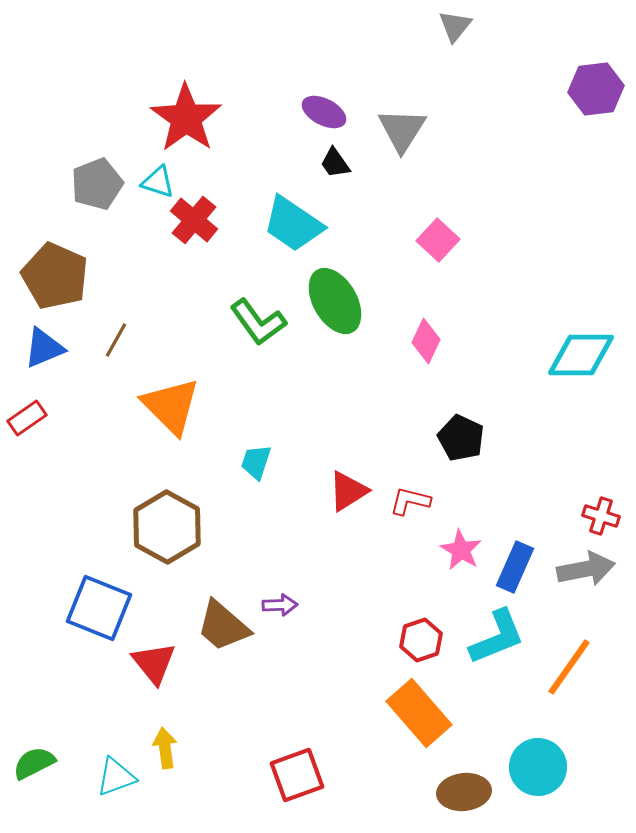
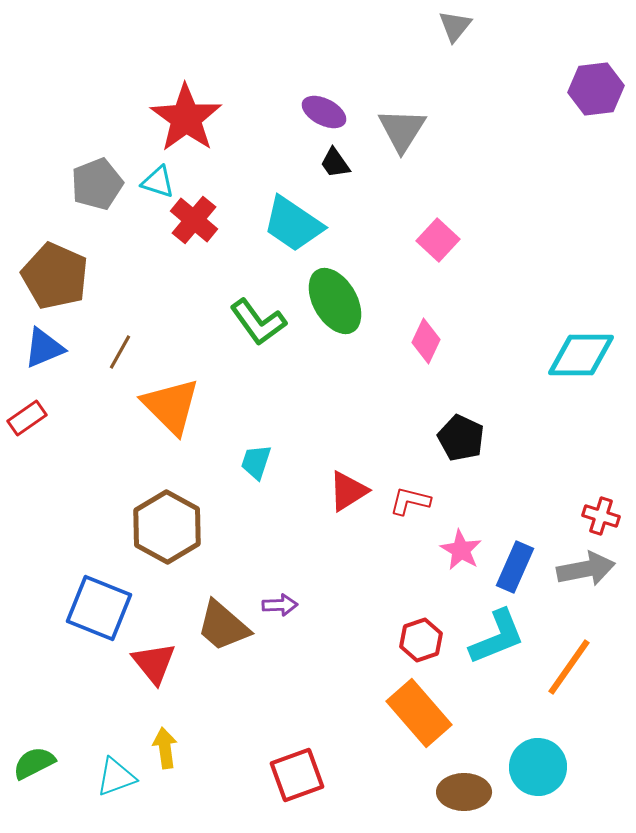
brown line at (116, 340): moved 4 px right, 12 px down
brown ellipse at (464, 792): rotated 6 degrees clockwise
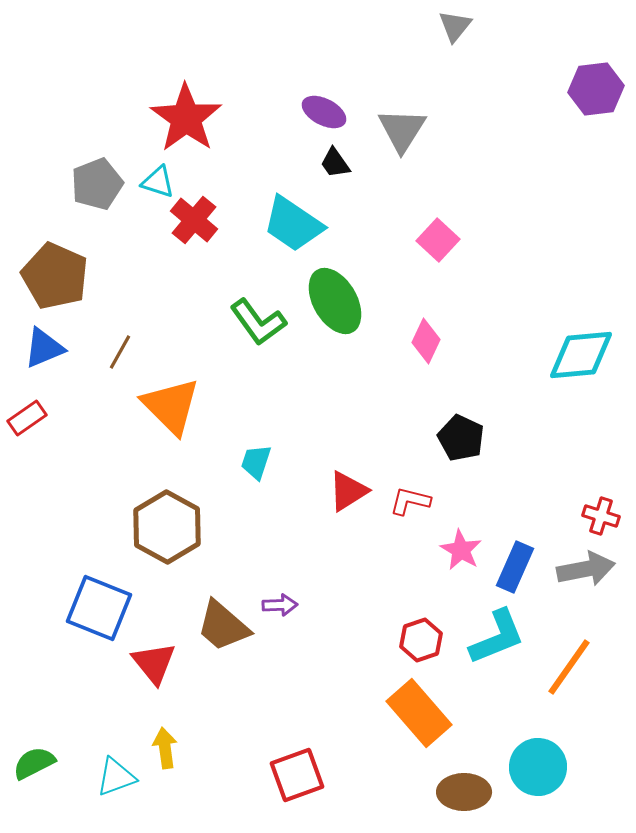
cyan diamond at (581, 355): rotated 6 degrees counterclockwise
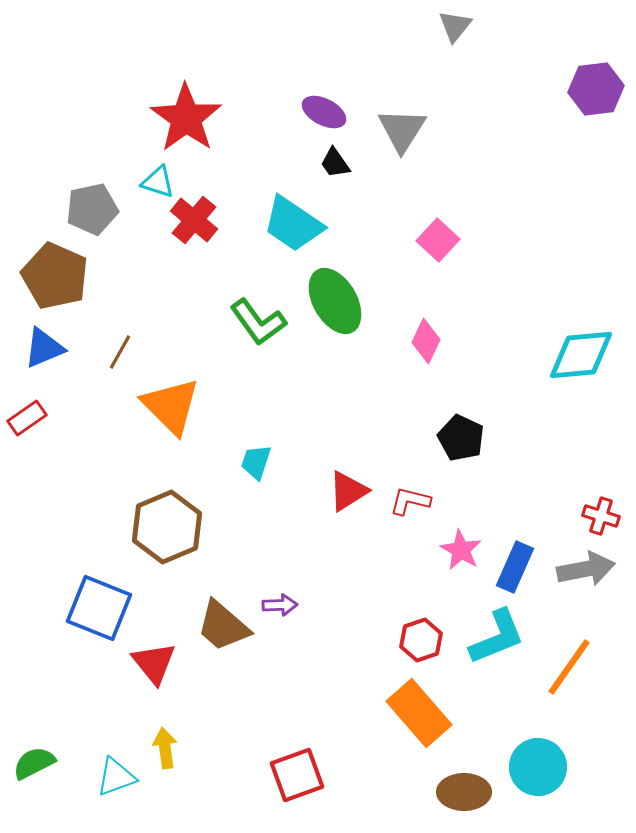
gray pentagon at (97, 184): moved 5 px left, 25 px down; rotated 9 degrees clockwise
brown hexagon at (167, 527): rotated 8 degrees clockwise
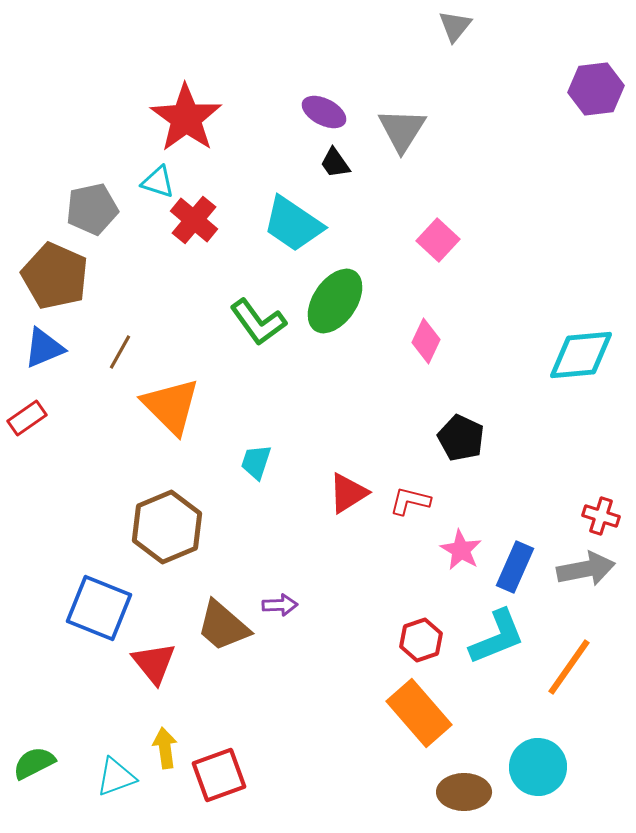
green ellipse at (335, 301): rotated 64 degrees clockwise
red triangle at (348, 491): moved 2 px down
red square at (297, 775): moved 78 px left
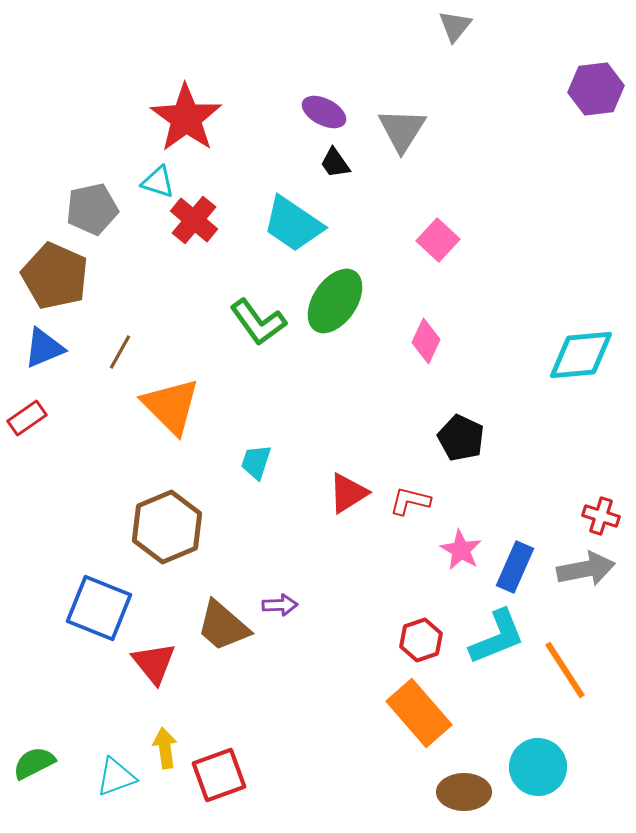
orange line at (569, 667): moved 4 px left, 3 px down; rotated 68 degrees counterclockwise
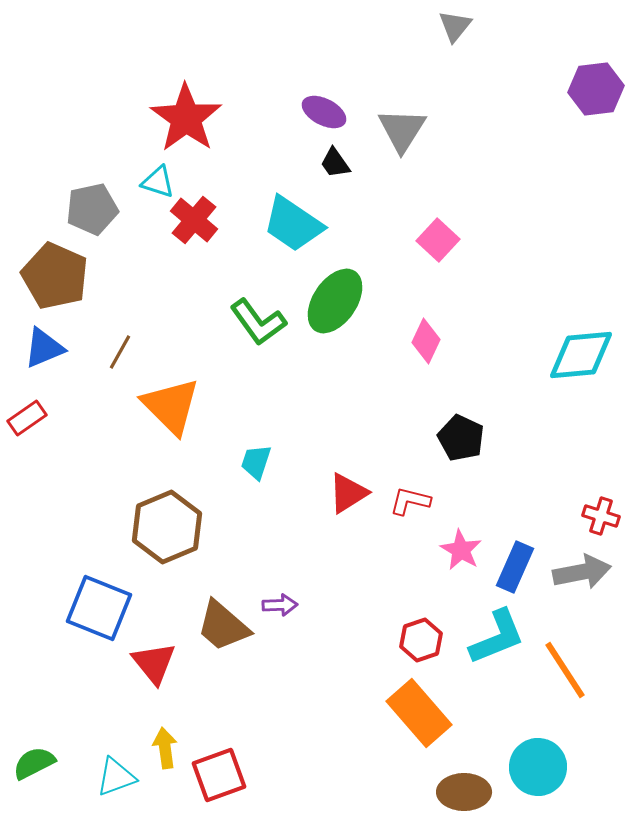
gray arrow at (586, 569): moved 4 px left, 3 px down
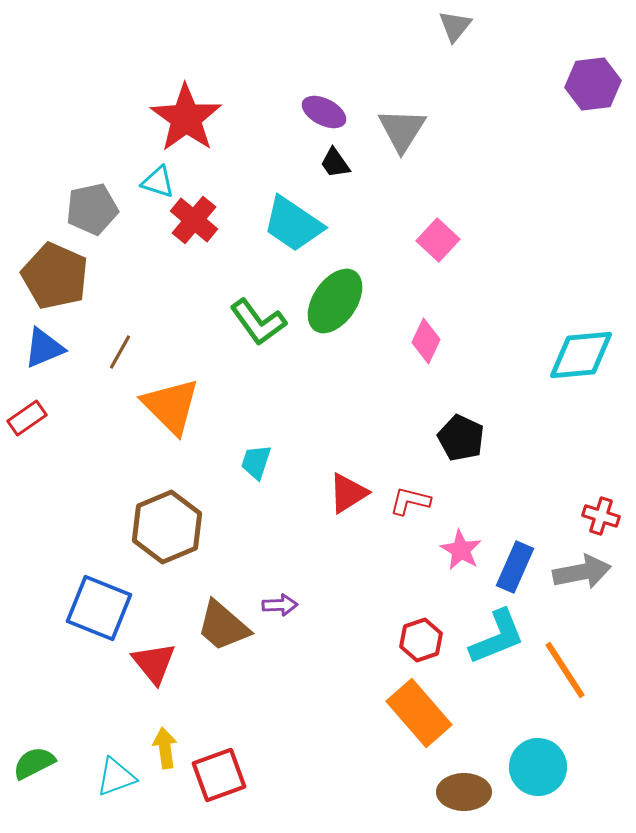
purple hexagon at (596, 89): moved 3 px left, 5 px up
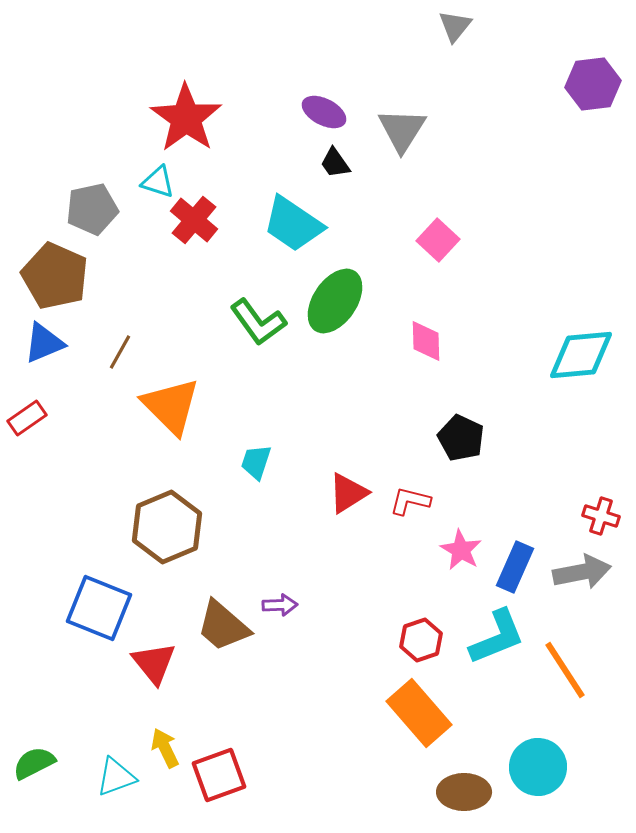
pink diamond at (426, 341): rotated 27 degrees counterclockwise
blue triangle at (44, 348): moved 5 px up
yellow arrow at (165, 748): rotated 18 degrees counterclockwise
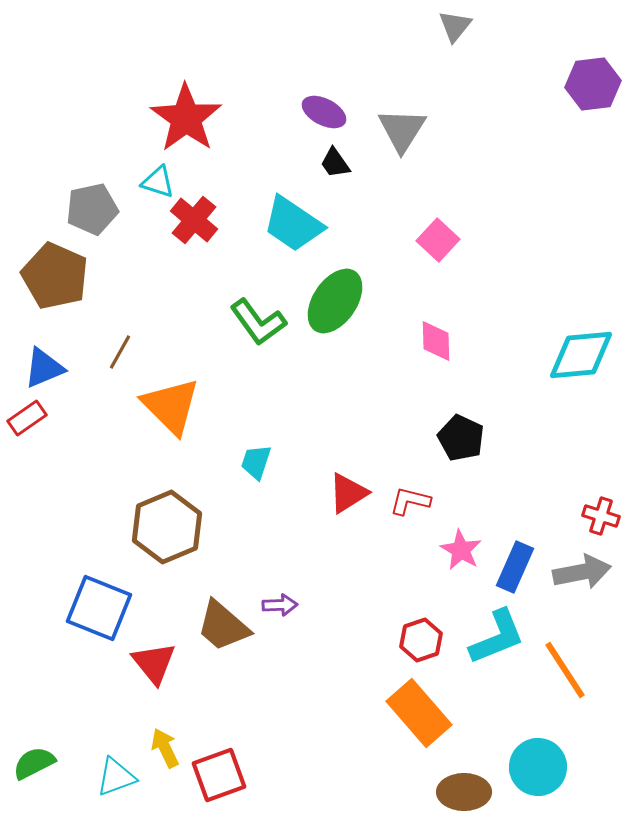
pink diamond at (426, 341): moved 10 px right
blue triangle at (44, 343): moved 25 px down
